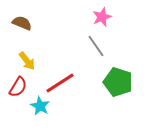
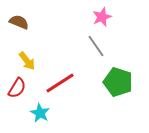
brown semicircle: moved 3 px left, 1 px up
red semicircle: moved 1 px left, 1 px down
cyan star: moved 7 px down
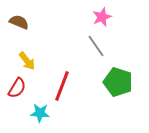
red line: moved 2 px right, 3 px down; rotated 36 degrees counterclockwise
cyan star: rotated 24 degrees counterclockwise
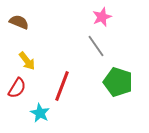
cyan star: rotated 24 degrees clockwise
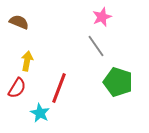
yellow arrow: rotated 132 degrees counterclockwise
red line: moved 3 px left, 2 px down
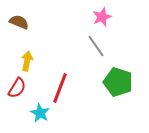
red line: moved 1 px right
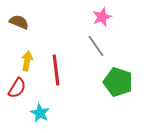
red line: moved 4 px left, 18 px up; rotated 28 degrees counterclockwise
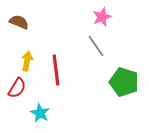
green pentagon: moved 6 px right
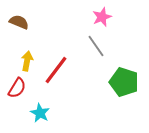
red line: rotated 44 degrees clockwise
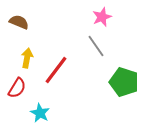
yellow arrow: moved 3 px up
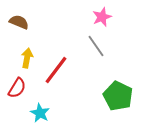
green pentagon: moved 6 px left, 14 px down; rotated 8 degrees clockwise
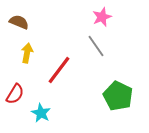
yellow arrow: moved 5 px up
red line: moved 3 px right
red semicircle: moved 2 px left, 6 px down
cyan star: moved 1 px right
